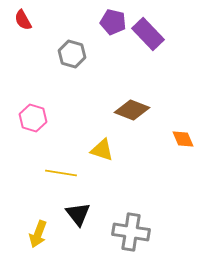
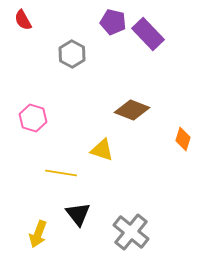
gray hexagon: rotated 12 degrees clockwise
orange diamond: rotated 40 degrees clockwise
gray cross: rotated 30 degrees clockwise
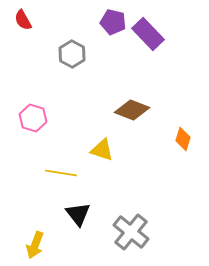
yellow arrow: moved 3 px left, 11 px down
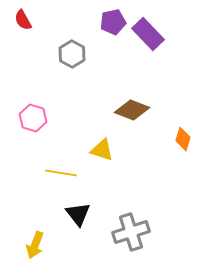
purple pentagon: rotated 25 degrees counterclockwise
gray cross: rotated 33 degrees clockwise
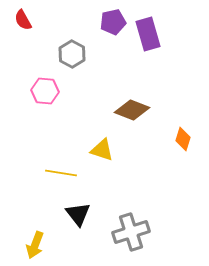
purple rectangle: rotated 28 degrees clockwise
pink hexagon: moved 12 px right, 27 px up; rotated 12 degrees counterclockwise
